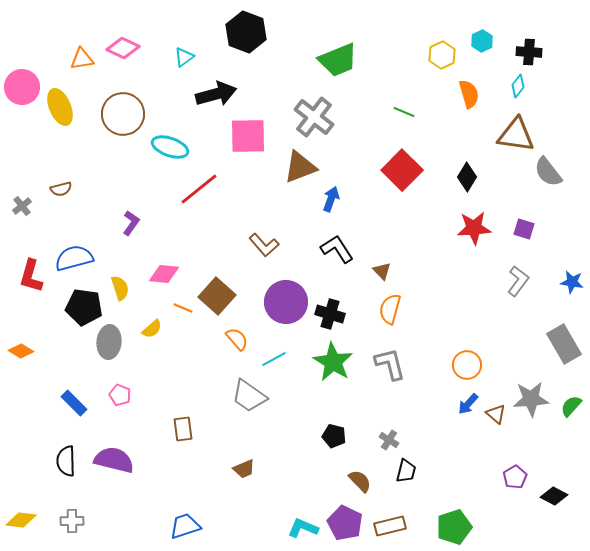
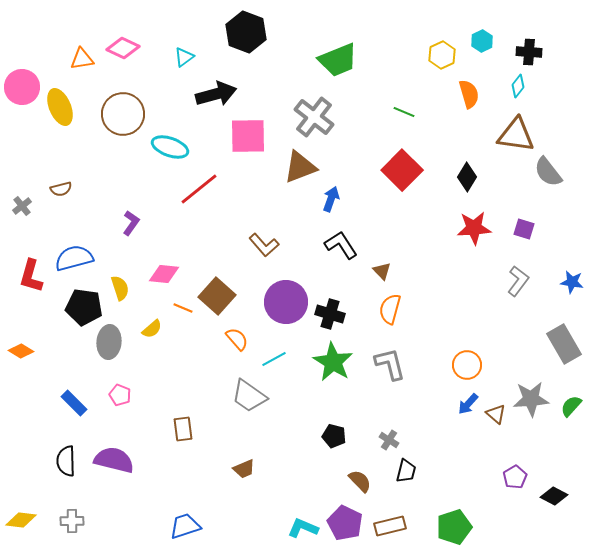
black L-shape at (337, 249): moved 4 px right, 4 px up
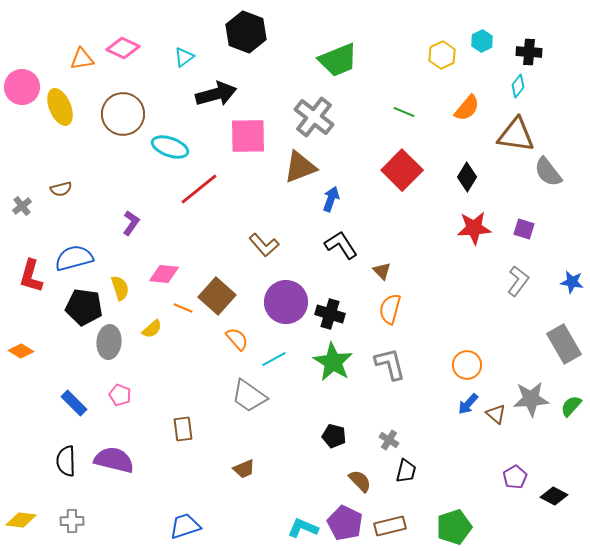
orange semicircle at (469, 94): moved 2 px left, 14 px down; rotated 56 degrees clockwise
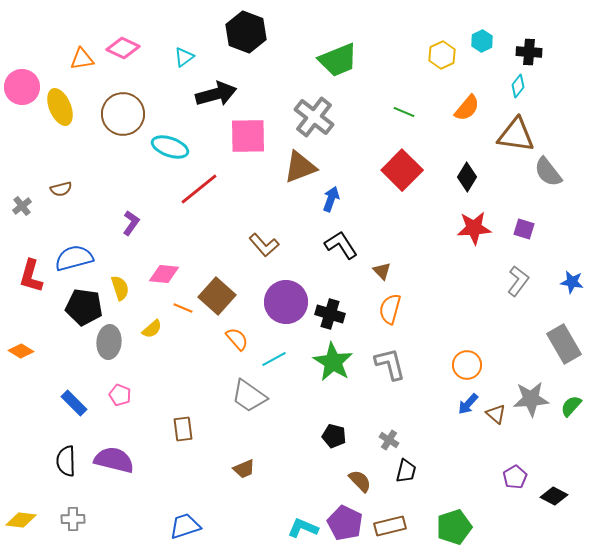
gray cross at (72, 521): moved 1 px right, 2 px up
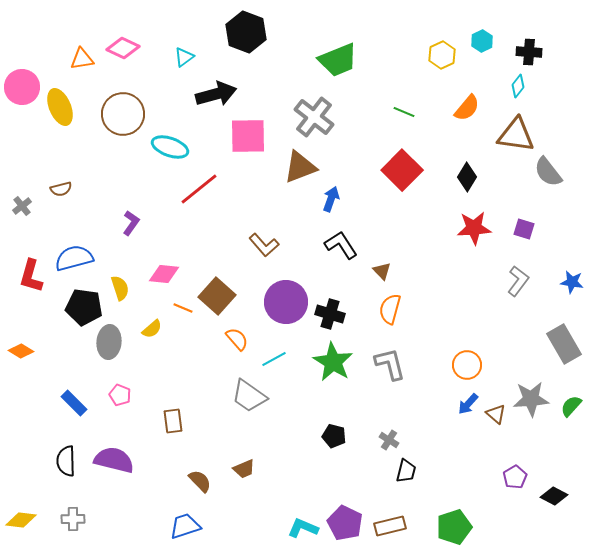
brown rectangle at (183, 429): moved 10 px left, 8 px up
brown semicircle at (360, 481): moved 160 px left
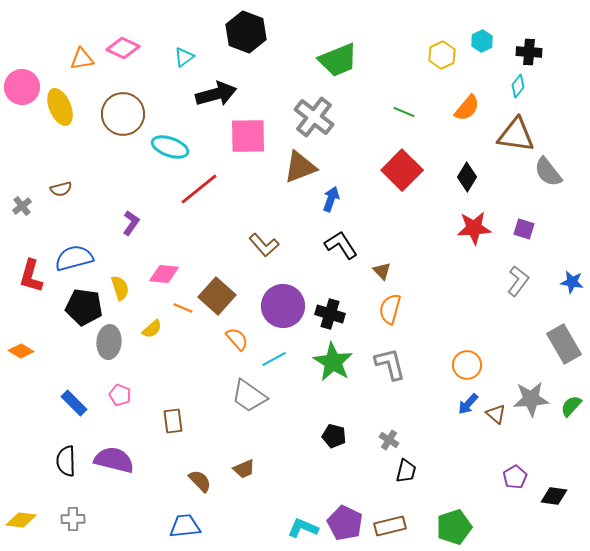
purple circle at (286, 302): moved 3 px left, 4 px down
black diamond at (554, 496): rotated 20 degrees counterclockwise
blue trapezoid at (185, 526): rotated 12 degrees clockwise
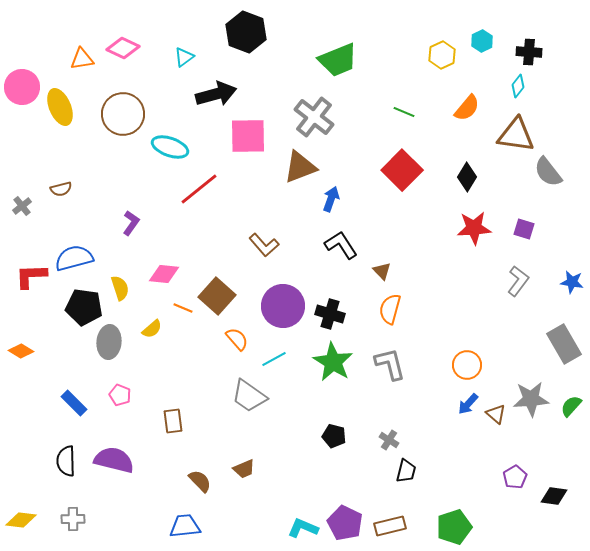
red L-shape at (31, 276): rotated 72 degrees clockwise
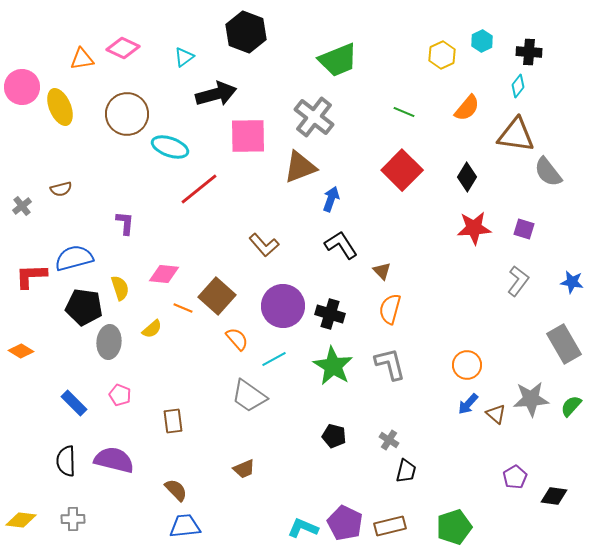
brown circle at (123, 114): moved 4 px right
purple L-shape at (131, 223): moved 6 px left; rotated 30 degrees counterclockwise
green star at (333, 362): moved 4 px down
brown semicircle at (200, 481): moved 24 px left, 9 px down
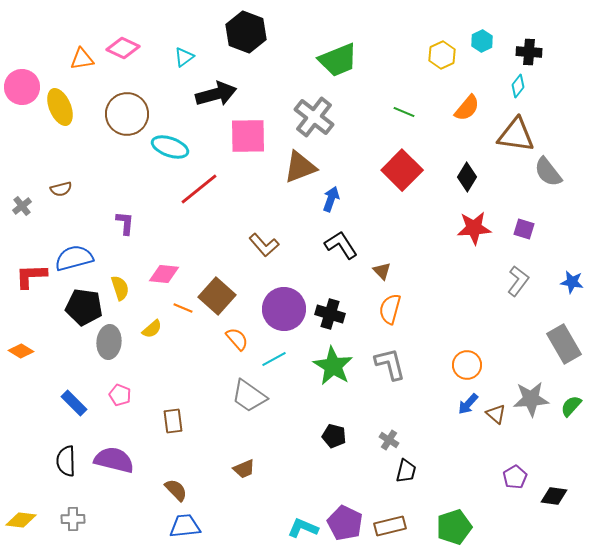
purple circle at (283, 306): moved 1 px right, 3 px down
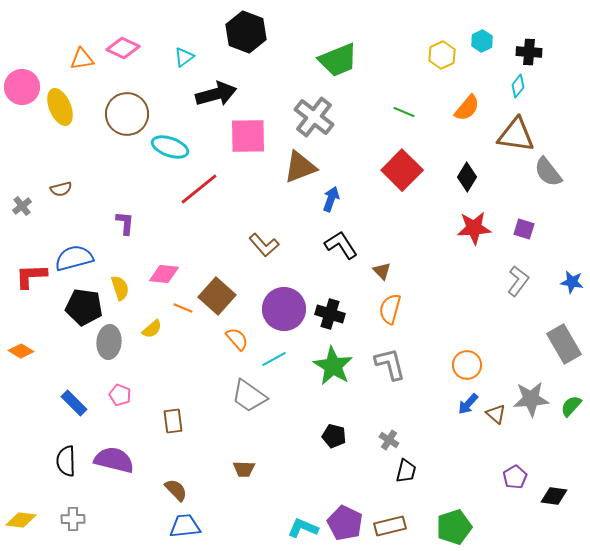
brown trapezoid at (244, 469): rotated 25 degrees clockwise
